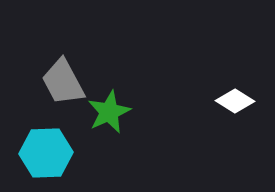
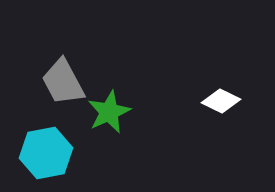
white diamond: moved 14 px left; rotated 6 degrees counterclockwise
cyan hexagon: rotated 9 degrees counterclockwise
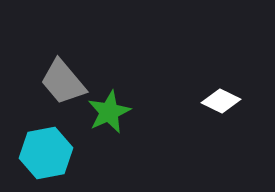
gray trapezoid: rotated 12 degrees counterclockwise
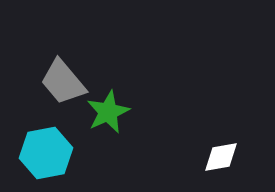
white diamond: moved 56 px down; rotated 36 degrees counterclockwise
green star: moved 1 px left
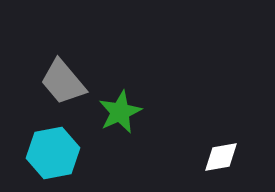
green star: moved 12 px right
cyan hexagon: moved 7 px right
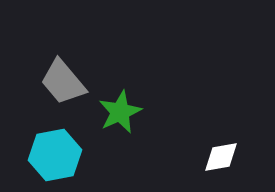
cyan hexagon: moved 2 px right, 2 px down
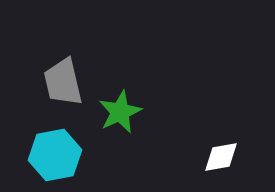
gray trapezoid: rotated 27 degrees clockwise
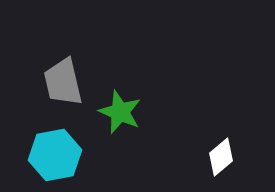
green star: rotated 24 degrees counterclockwise
white diamond: rotated 30 degrees counterclockwise
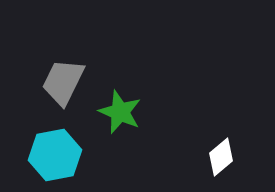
gray trapezoid: rotated 39 degrees clockwise
